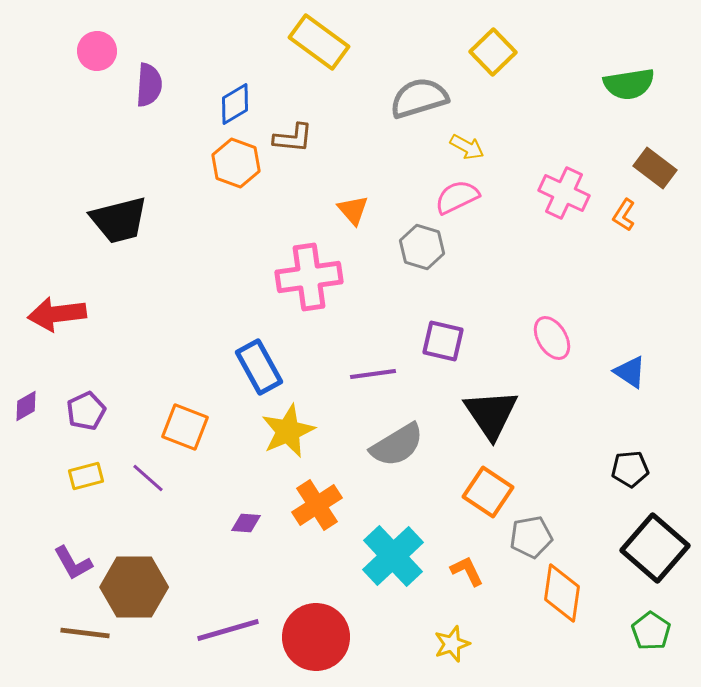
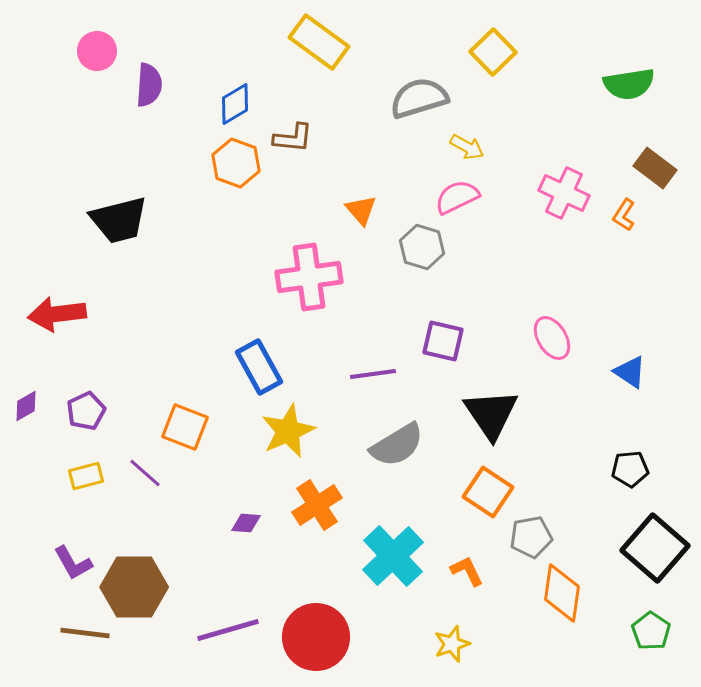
orange triangle at (353, 210): moved 8 px right
purple line at (148, 478): moved 3 px left, 5 px up
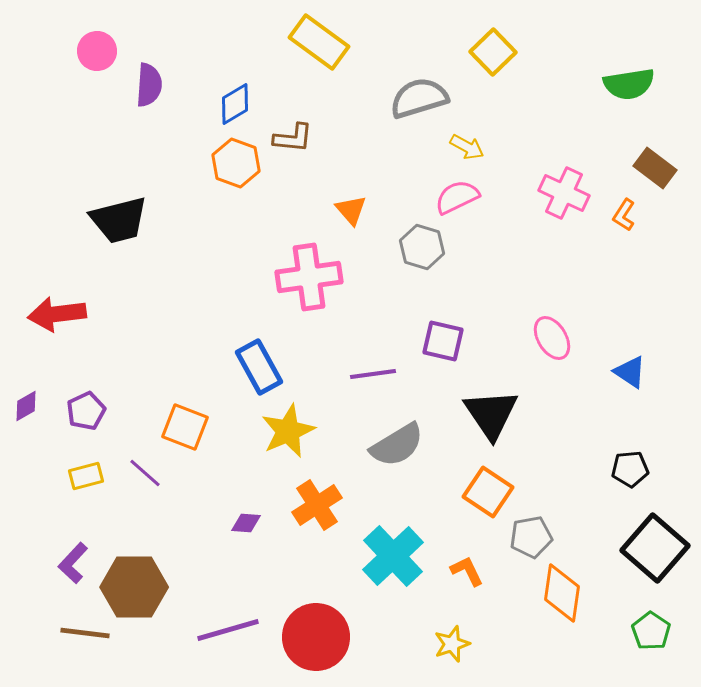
orange triangle at (361, 210): moved 10 px left
purple L-shape at (73, 563): rotated 72 degrees clockwise
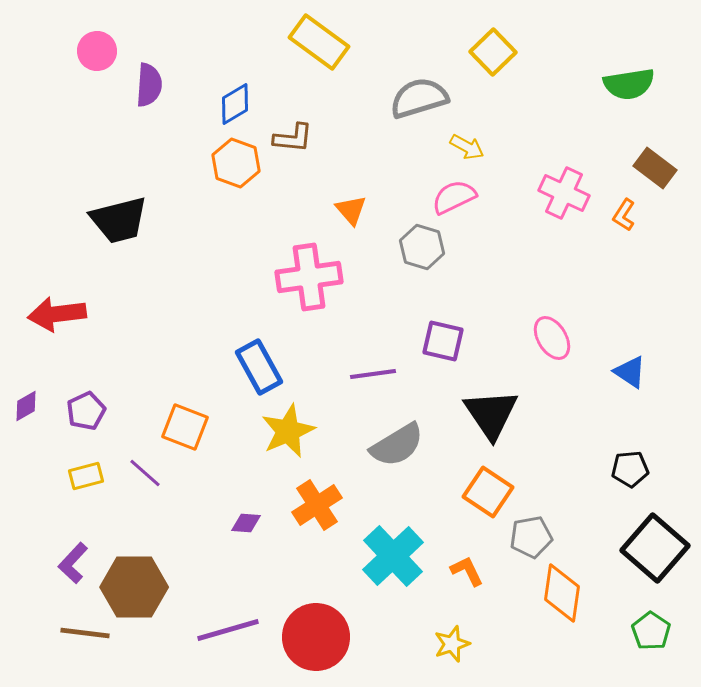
pink semicircle at (457, 197): moved 3 px left
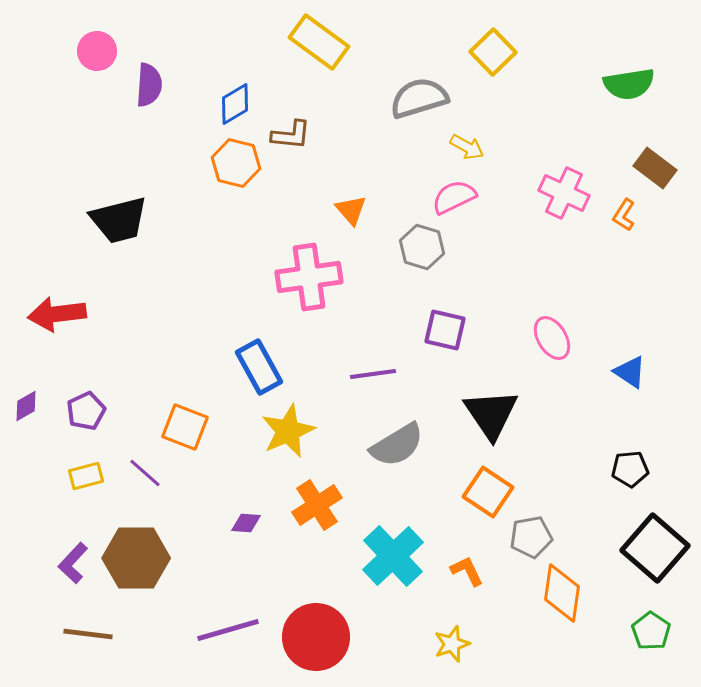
brown L-shape at (293, 138): moved 2 px left, 3 px up
orange hexagon at (236, 163): rotated 6 degrees counterclockwise
purple square at (443, 341): moved 2 px right, 11 px up
brown hexagon at (134, 587): moved 2 px right, 29 px up
brown line at (85, 633): moved 3 px right, 1 px down
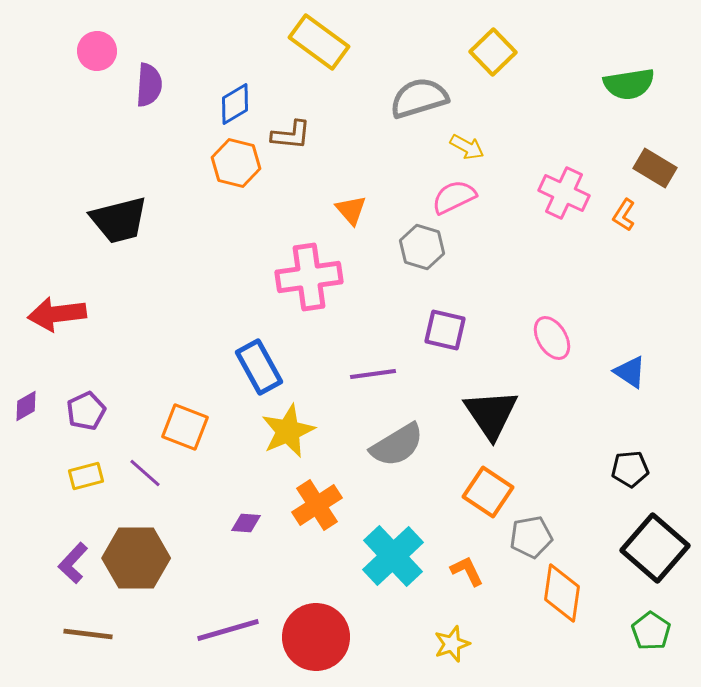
brown rectangle at (655, 168): rotated 6 degrees counterclockwise
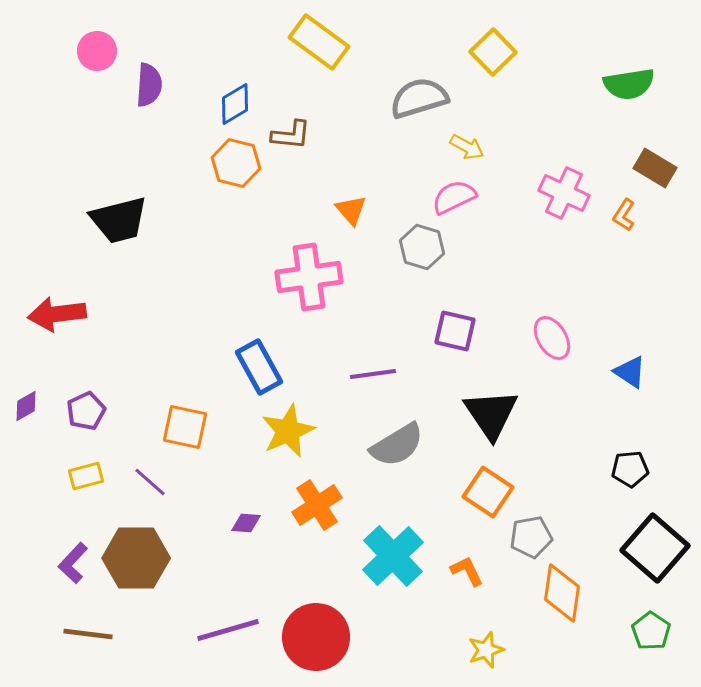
purple square at (445, 330): moved 10 px right, 1 px down
orange square at (185, 427): rotated 9 degrees counterclockwise
purple line at (145, 473): moved 5 px right, 9 px down
yellow star at (452, 644): moved 34 px right, 6 px down
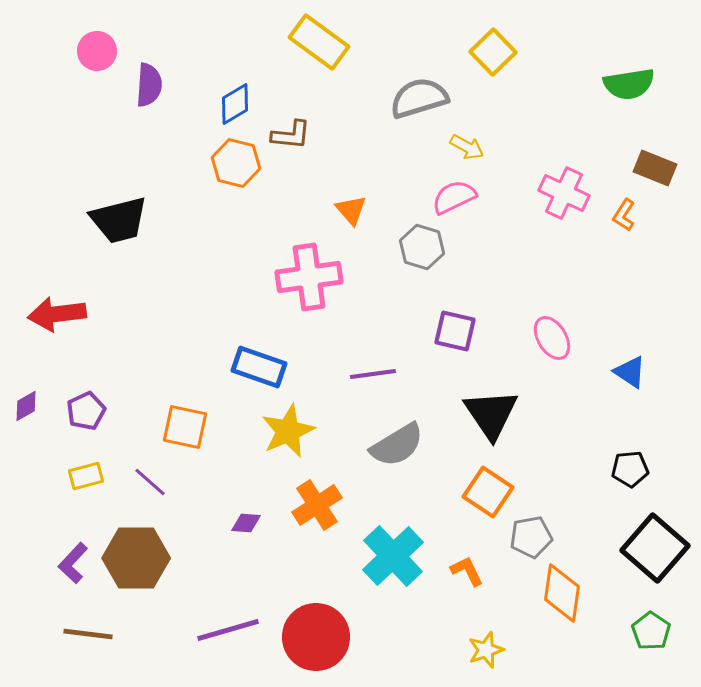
brown rectangle at (655, 168): rotated 9 degrees counterclockwise
blue rectangle at (259, 367): rotated 42 degrees counterclockwise
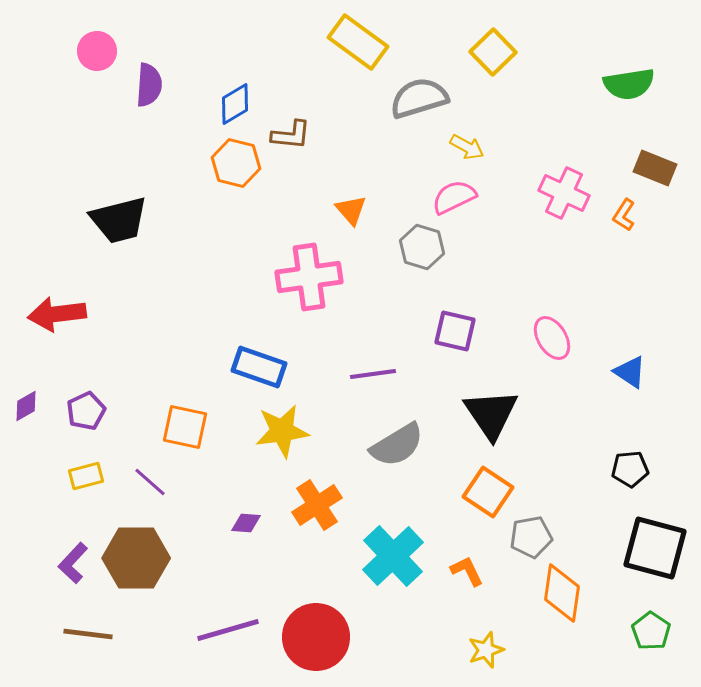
yellow rectangle at (319, 42): moved 39 px right
yellow star at (288, 431): moved 6 px left; rotated 16 degrees clockwise
black square at (655, 548): rotated 26 degrees counterclockwise
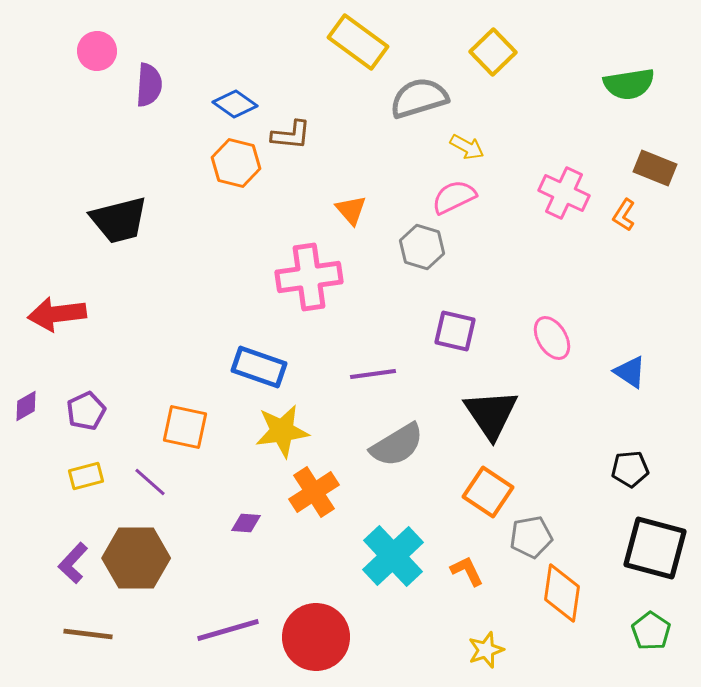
blue diamond at (235, 104): rotated 66 degrees clockwise
orange cross at (317, 505): moved 3 px left, 13 px up
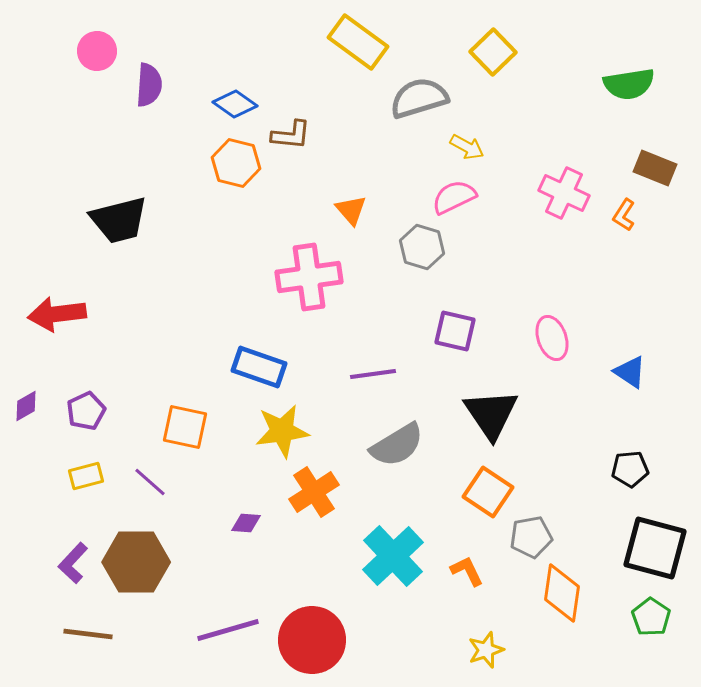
pink ellipse at (552, 338): rotated 12 degrees clockwise
brown hexagon at (136, 558): moved 4 px down
green pentagon at (651, 631): moved 14 px up
red circle at (316, 637): moved 4 px left, 3 px down
